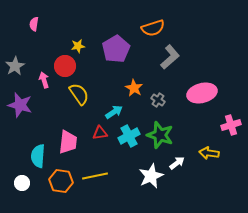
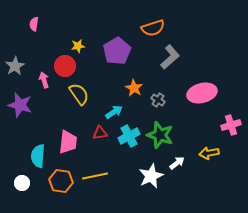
purple pentagon: moved 1 px right, 2 px down
yellow arrow: rotated 18 degrees counterclockwise
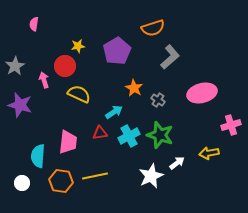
yellow semicircle: rotated 30 degrees counterclockwise
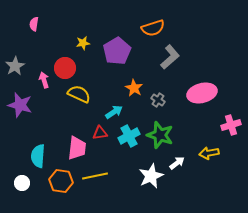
yellow star: moved 5 px right, 3 px up
red circle: moved 2 px down
pink trapezoid: moved 9 px right, 6 px down
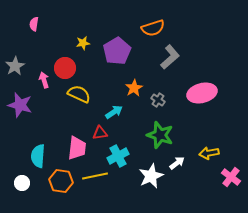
orange star: rotated 12 degrees clockwise
pink cross: moved 52 px down; rotated 36 degrees counterclockwise
cyan cross: moved 11 px left, 20 px down
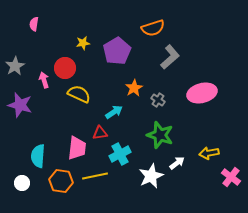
cyan cross: moved 2 px right, 2 px up
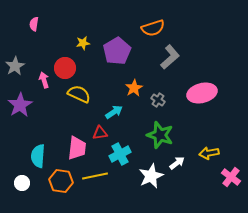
purple star: rotated 25 degrees clockwise
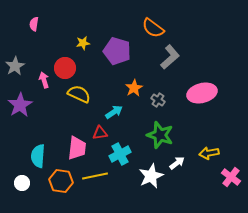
orange semicircle: rotated 55 degrees clockwise
purple pentagon: rotated 24 degrees counterclockwise
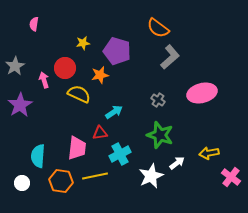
orange semicircle: moved 5 px right
orange star: moved 34 px left, 13 px up; rotated 18 degrees clockwise
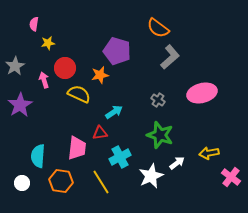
yellow star: moved 35 px left
cyan cross: moved 3 px down
yellow line: moved 6 px right, 6 px down; rotated 70 degrees clockwise
